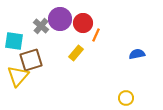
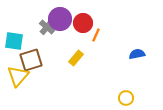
gray cross: moved 6 px right, 1 px down
yellow rectangle: moved 5 px down
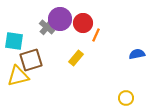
yellow triangle: rotated 35 degrees clockwise
